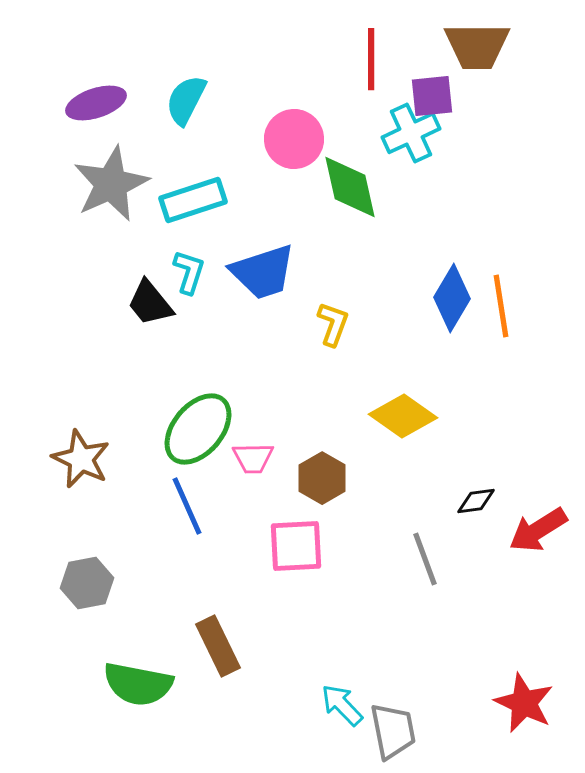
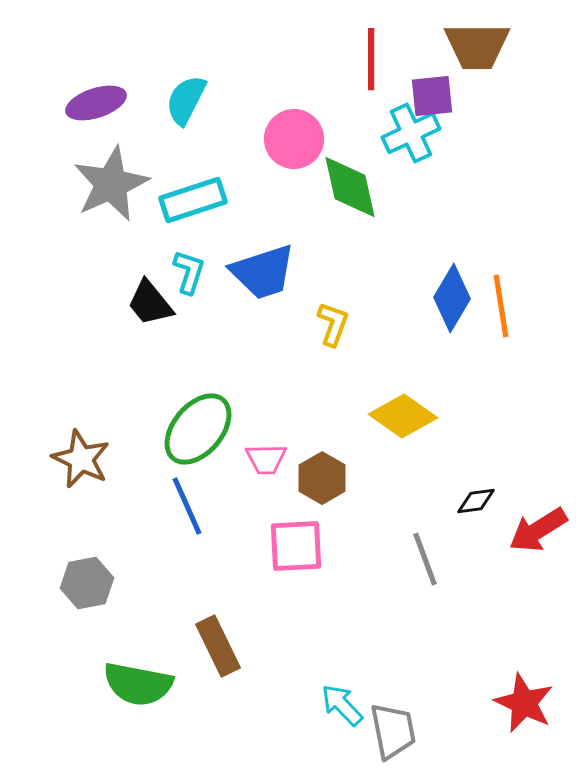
pink trapezoid: moved 13 px right, 1 px down
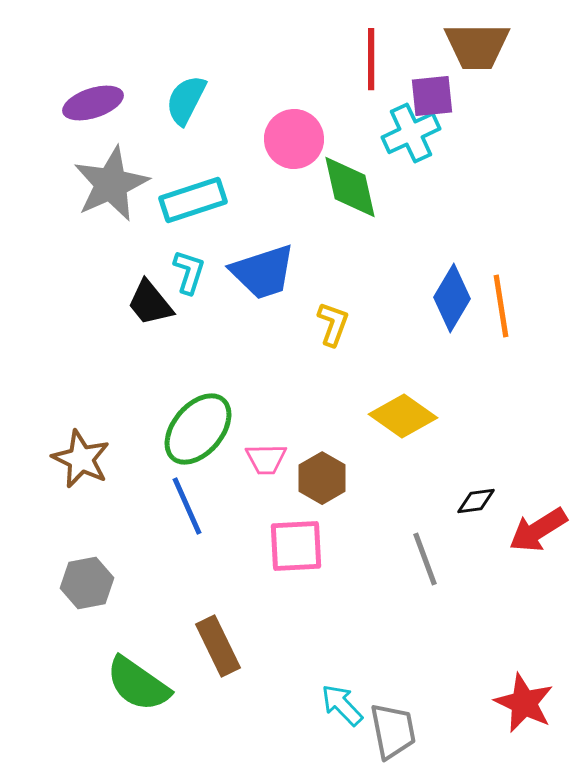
purple ellipse: moved 3 px left
green semicircle: rotated 24 degrees clockwise
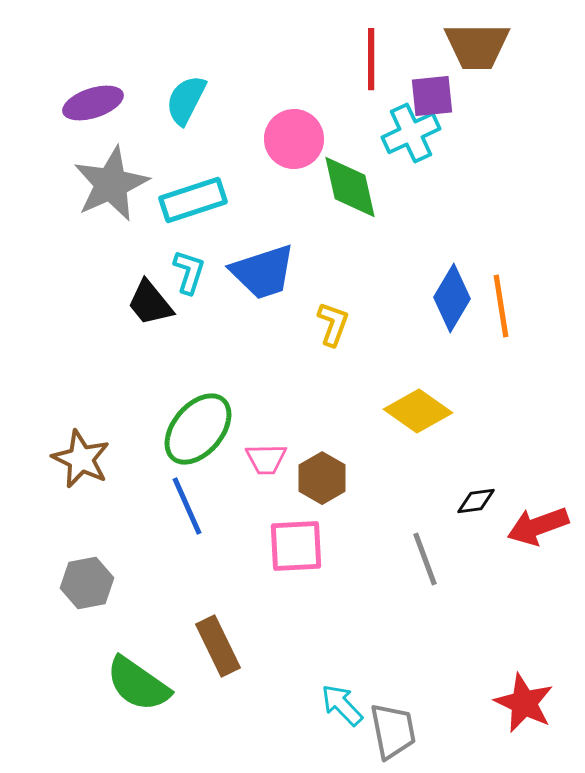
yellow diamond: moved 15 px right, 5 px up
red arrow: moved 4 px up; rotated 12 degrees clockwise
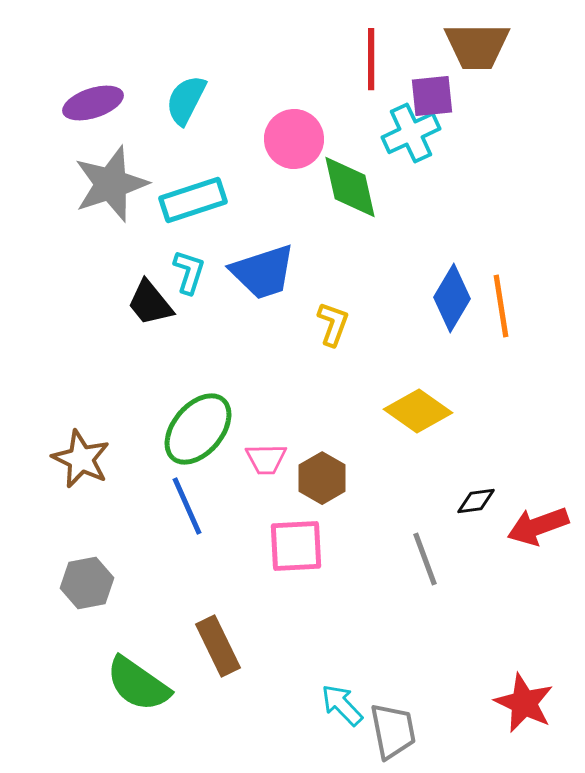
gray star: rotated 6 degrees clockwise
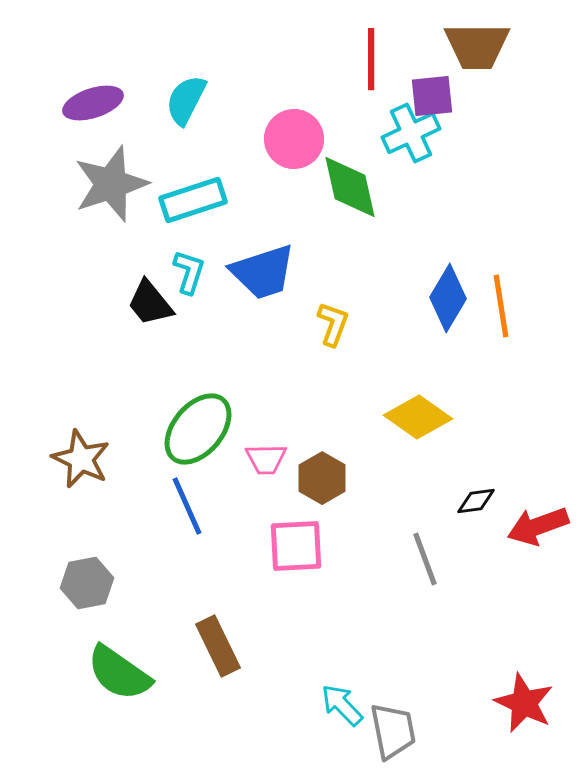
blue diamond: moved 4 px left
yellow diamond: moved 6 px down
green semicircle: moved 19 px left, 11 px up
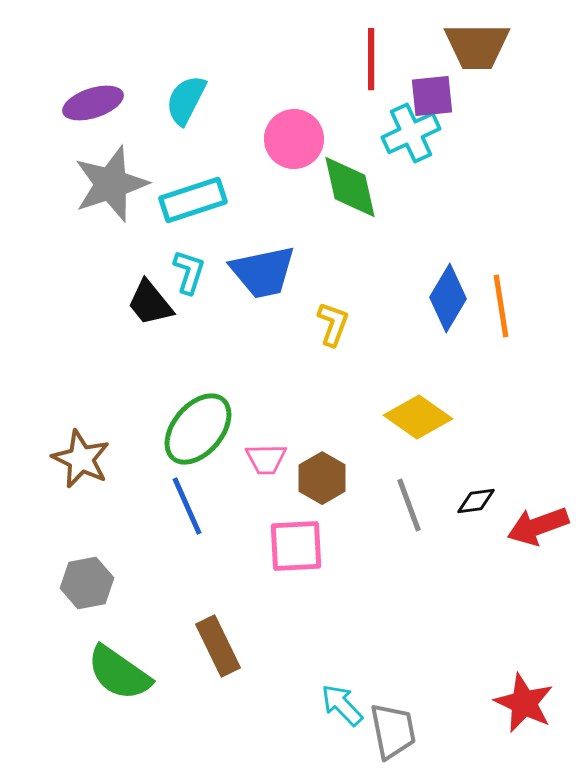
blue trapezoid: rotated 6 degrees clockwise
gray line: moved 16 px left, 54 px up
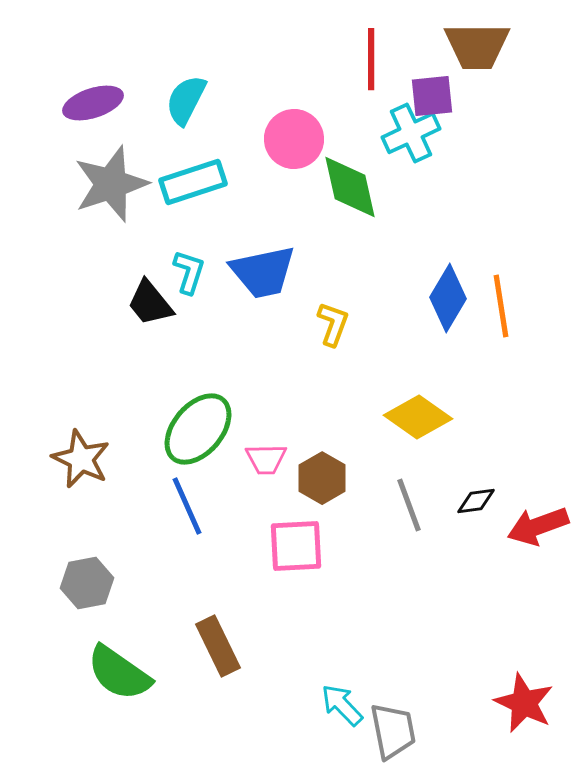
cyan rectangle: moved 18 px up
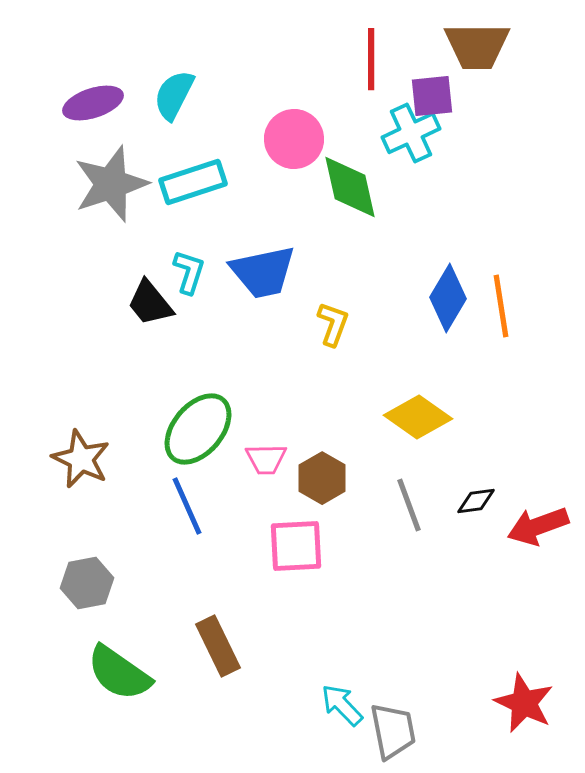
cyan semicircle: moved 12 px left, 5 px up
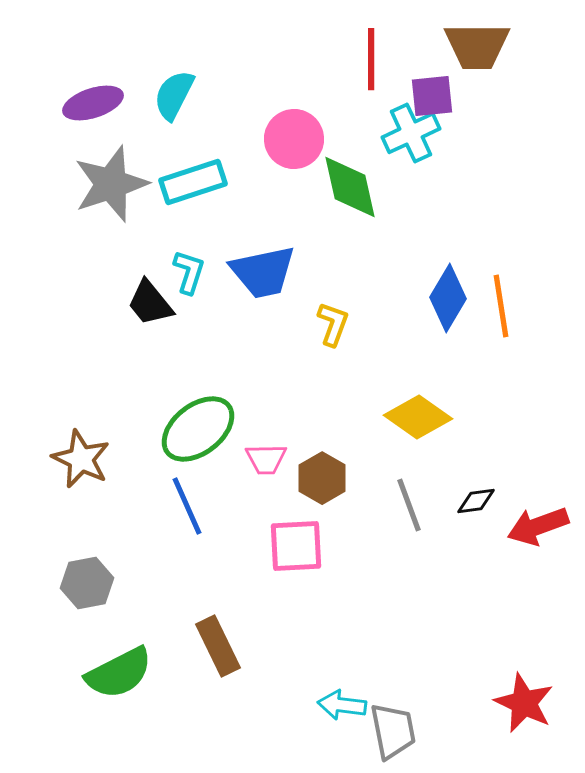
green ellipse: rotated 12 degrees clockwise
green semicircle: rotated 62 degrees counterclockwise
cyan arrow: rotated 39 degrees counterclockwise
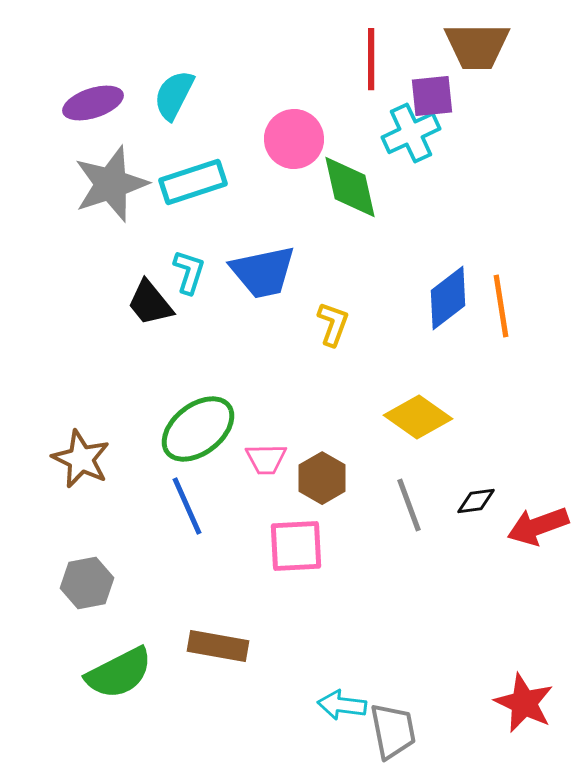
blue diamond: rotated 22 degrees clockwise
brown rectangle: rotated 54 degrees counterclockwise
